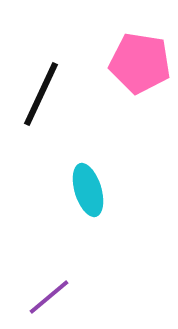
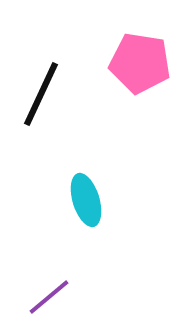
cyan ellipse: moved 2 px left, 10 px down
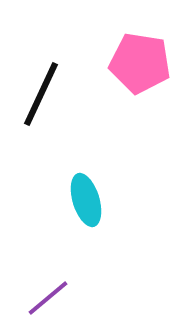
purple line: moved 1 px left, 1 px down
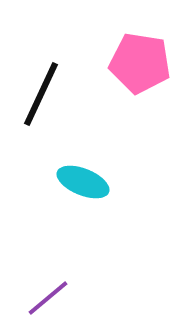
cyan ellipse: moved 3 px left, 18 px up; rotated 51 degrees counterclockwise
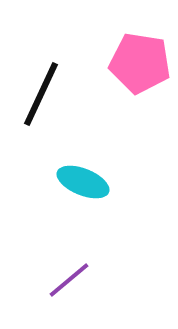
purple line: moved 21 px right, 18 px up
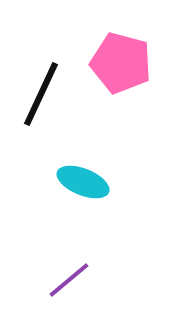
pink pentagon: moved 19 px left; rotated 6 degrees clockwise
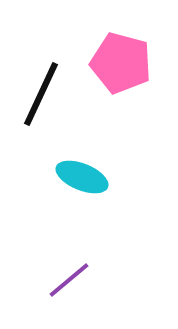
cyan ellipse: moved 1 px left, 5 px up
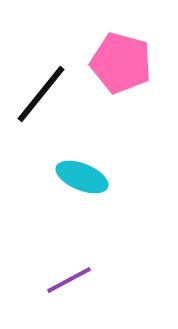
black line: rotated 14 degrees clockwise
purple line: rotated 12 degrees clockwise
